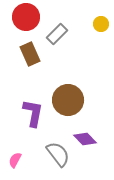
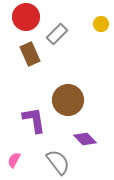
purple L-shape: moved 1 px right, 7 px down; rotated 20 degrees counterclockwise
gray semicircle: moved 8 px down
pink semicircle: moved 1 px left
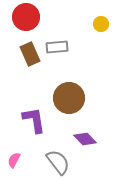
gray rectangle: moved 13 px down; rotated 40 degrees clockwise
brown circle: moved 1 px right, 2 px up
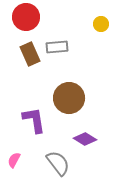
purple diamond: rotated 15 degrees counterclockwise
gray semicircle: moved 1 px down
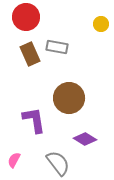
gray rectangle: rotated 15 degrees clockwise
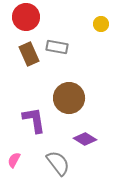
brown rectangle: moved 1 px left
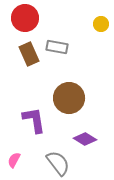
red circle: moved 1 px left, 1 px down
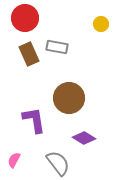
purple diamond: moved 1 px left, 1 px up
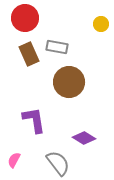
brown circle: moved 16 px up
